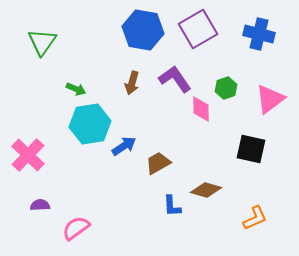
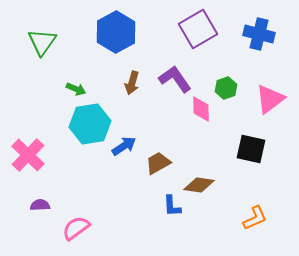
blue hexagon: moved 27 px left, 2 px down; rotated 21 degrees clockwise
brown diamond: moved 7 px left, 5 px up; rotated 8 degrees counterclockwise
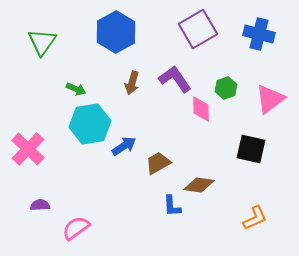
pink cross: moved 6 px up
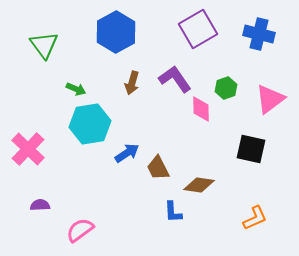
green triangle: moved 2 px right, 3 px down; rotated 12 degrees counterclockwise
blue arrow: moved 3 px right, 7 px down
brown trapezoid: moved 5 px down; rotated 88 degrees counterclockwise
blue L-shape: moved 1 px right, 6 px down
pink semicircle: moved 4 px right, 2 px down
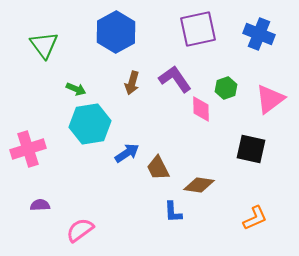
purple square: rotated 18 degrees clockwise
blue cross: rotated 8 degrees clockwise
pink cross: rotated 28 degrees clockwise
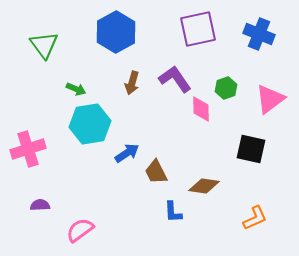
brown trapezoid: moved 2 px left, 4 px down
brown diamond: moved 5 px right, 1 px down
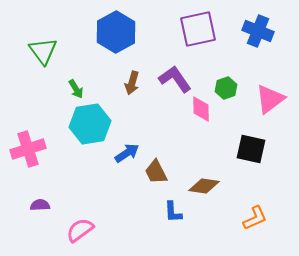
blue cross: moved 1 px left, 3 px up
green triangle: moved 1 px left, 6 px down
green arrow: rotated 36 degrees clockwise
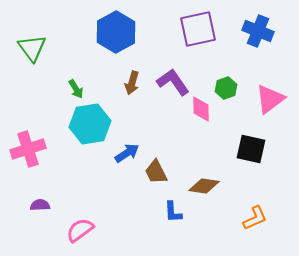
green triangle: moved 11 px left, 3 px up
purple L-shape: moved 2 px left, 3 px down
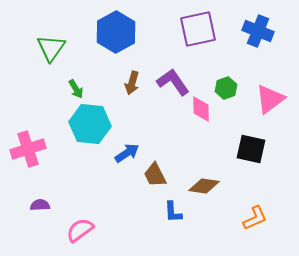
green triangle: moved 19 px right; rotated 12 degrees clockwise
cyan hexagon: rotated 15 degrees clockwise
brown trapezoid: moved 1 px left, 3 px down
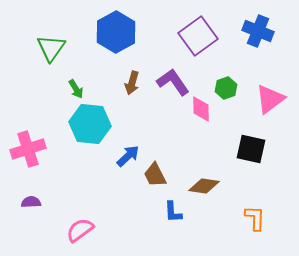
purple square: moved 7 px down; rotated 24 degrees counterclockwise
blue arrow: moved 1 px right, 3 px down; rotated 10 degrees counterclockwise
purple semicircle: moved 9 px left, 3 px up
orange L-shape: rotated 64 degrees counterclockwise
